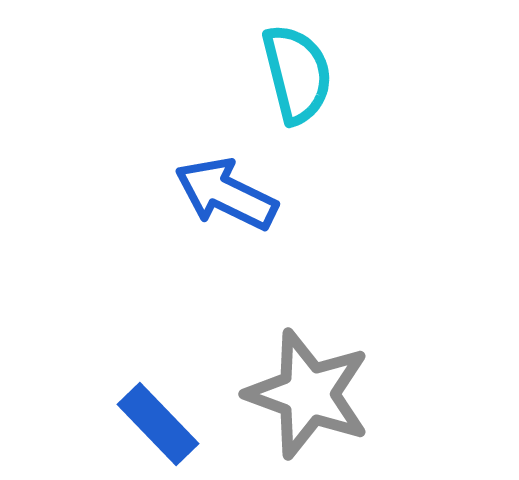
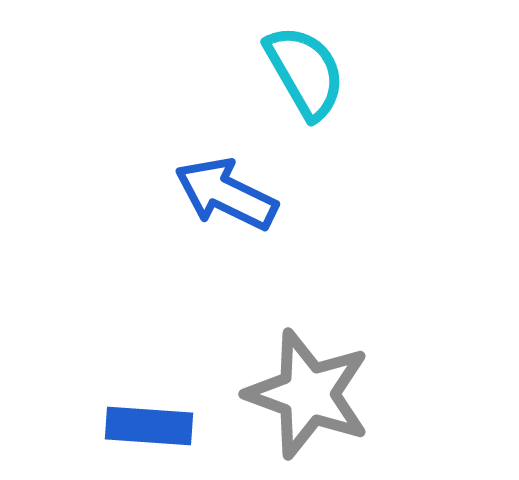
cyan semicircle: moved 8 px right, 2 px up; rotated 16 degrees counterclockwise
blue rectangle: moved 9 px left, 2 px down; rotated 42 degrees counterclockwise
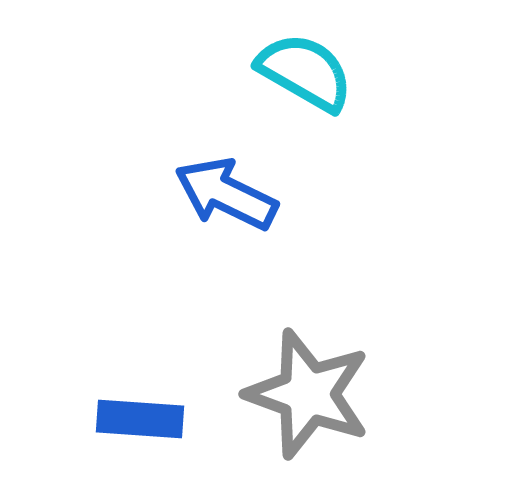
cyan semicircle: rotated 30 degrees counterclockwise
blue rectangle: moved 9 px left, 7 px up
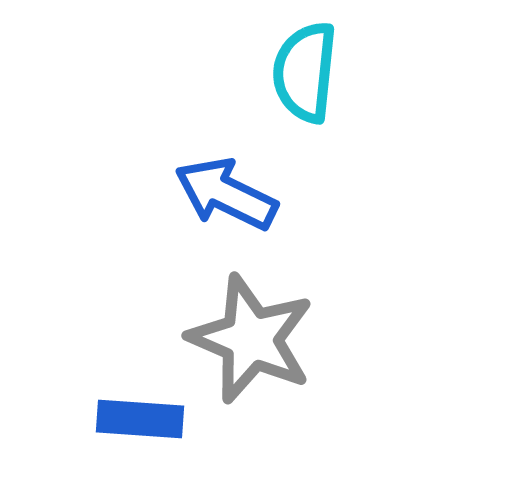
cyan semicircle: rotated 114 degrees counterclockwise
gray star: moved 57 px left, 55 px up; rotated 3 degrees clockwise
